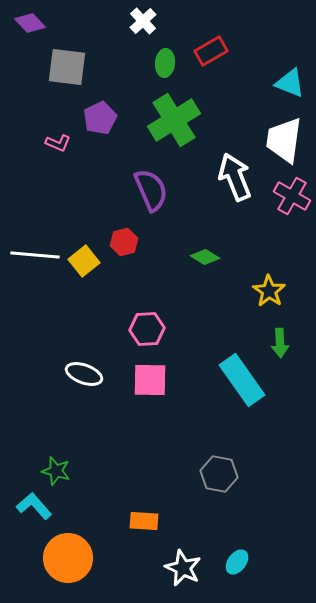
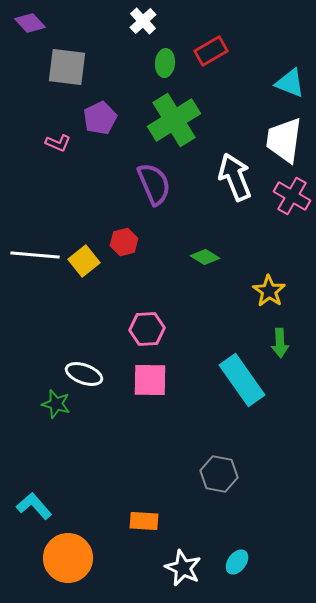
purple semicircle: moved 3 px right, 6 px up
green star: moved 67 px up
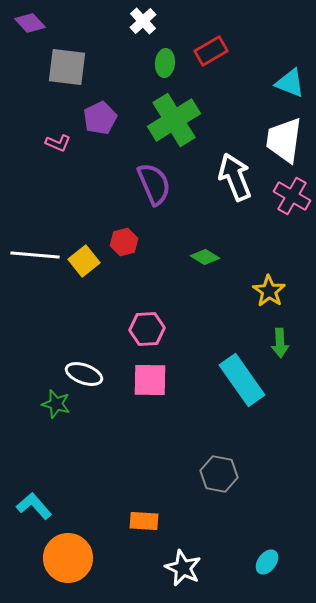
cyan ellipse: moved 30 px right
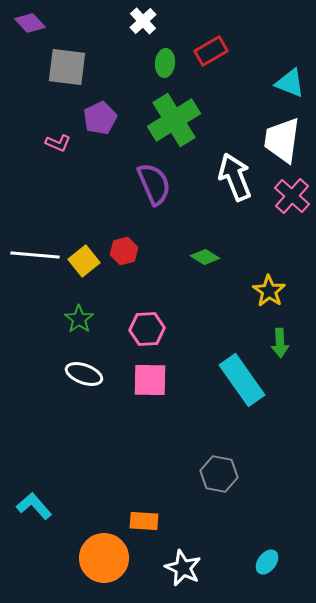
white trapezoid: moved 2 px left
pink cross: rotated 12 degrees clockwise
red hexagon: moved 9 px down
green star: moved 23 px right, 85 px up; rotated 20 degrees clockwise
orange circle: moved 36 px right
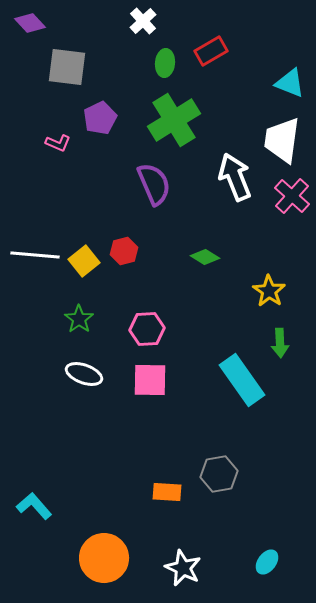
gray hexagon: rotated 21 degrees counterclockwise
orange rectangle: moved 23 px right, 29 px up
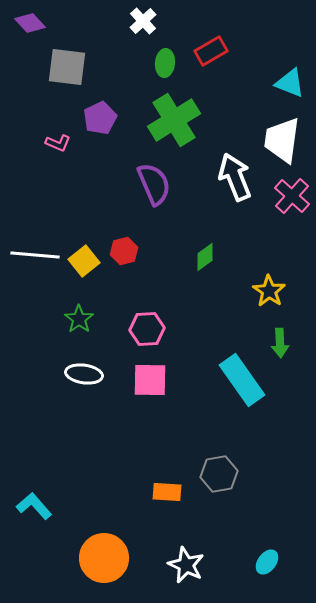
green diamond: rotated 68 degrees counterclockwise
white ellipse: rotated 12 degrees counterclockwise
white star: moved 3 px right, 3 px up
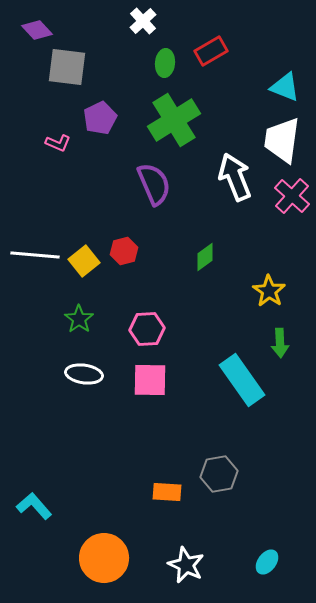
purple diamond: moved 7 px right, 7 px down
cyan triangle: moved 5 px left, 4 px down
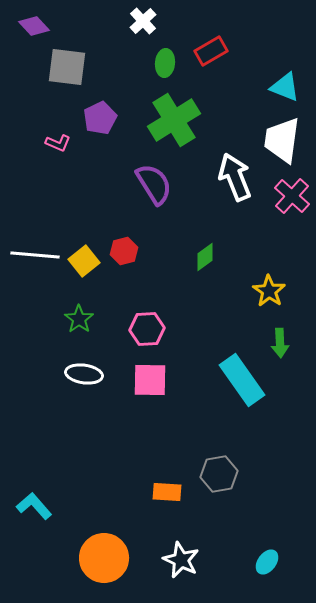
purple diamond: moved 3 px left, 4 px up
purple semicircle: rotated 9 degrees counterclockwise
white star: moved 5 px left, 5 px up
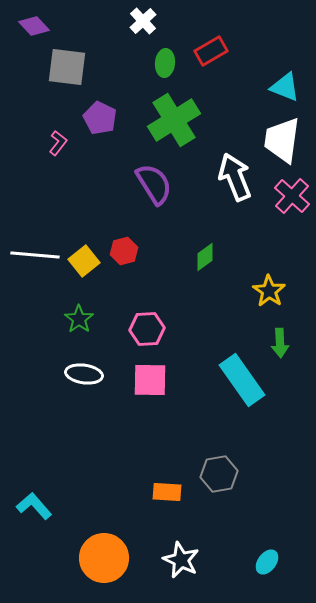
purple pentagon: rotated 20 degrees counterclockwise
pink L-shape: rotated 75 degrees counterclockwise
